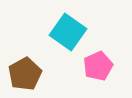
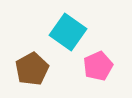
brown pentagon: moved 7 px right, 5 px up
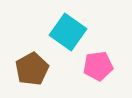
pink pentagon: rotated 16 degrees clockwise
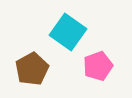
pink pentagon: rotated 12 degrees counterclockwise
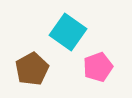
pink pentagon: moved 1 px down
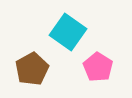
pink pentagon: rotated 20 degrees counterclockwise
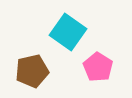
brown pentagon: moved 2 px down; rotated 16 degrees clockwise
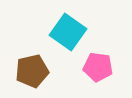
pink pentagon: rotated 24 degrees counterclockwise
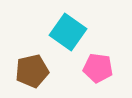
pink pentagon: moved 1 px down
